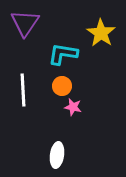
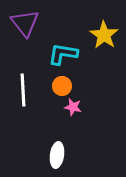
purple triangle: rotated 12 degrees counterclockwise
yellow star: moved 3 px right, 2 px down
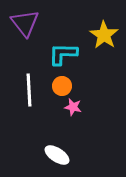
cyan L-shape: rotated 8 degrees counterclockwise
white line: moved 6 px right
white ellipse: rotated 65 degrees counterclockwise
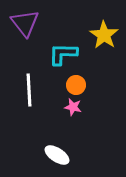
orange circle: moved 14 px right, 1 px up
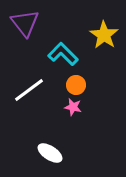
cyan L-shape: rotated 44 degrees clockwise
white line: rotated 56 degrees clockwise
white ellipse: moved 7 px left, 2 px up
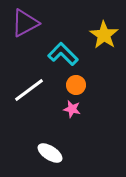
purple triangle: rotated 40 degrees clockwise
pink star: moved 1 px left, 2 px down
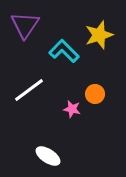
purple triangle: moved 2 px down; rotated 28 degrees counterclockwise
yellow star: moved 5 px left; rotated 20 degrees clockwise
cyan L-shape: moved 1 px right, 3 px up
orange circle: moved 19 px right, 9 px down
white ellipse: moved 2 px left, 3 px down
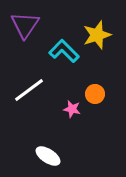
yellow star: moved 2 px left
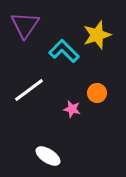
orange circle: moved 2 px right, 1 px up
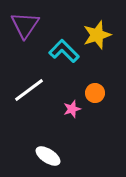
orange circle: moved 2 px left
pink star: rotated 30 degrees counterclockwise
